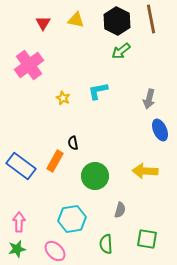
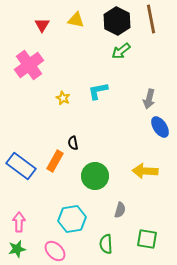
red triangle: moved 1 px left, 2 px down
blue ellipse: moved 3 px up; rotated 10 degrees counterclockwise
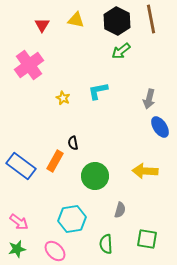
pink arrow: rotated 126 degrees clockwise
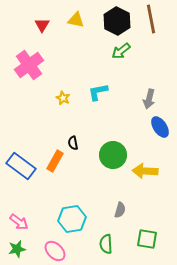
cyan L-shape: moved 1 px down
green circle: moved 18 px right, 21 px up
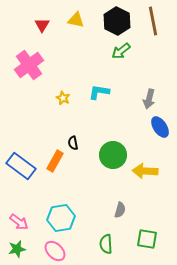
brown line: moved 2 px right, 2 px down
cyan L-shape: moved 1 px right; rotated 20 degrees clockwise
cyan hexagon: moved 11 px left, 1 px up
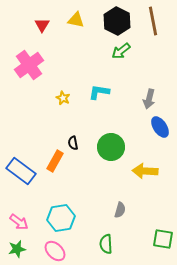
green circle: moved 2 px left, 8 px up
blue rectangle: moved 5 px down
green square: moved 16 px right
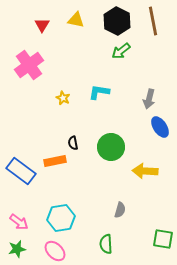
orange rectangle: rotated 50 degrees clockwise
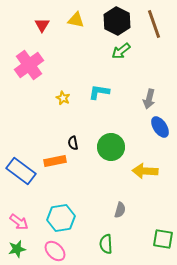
brown line: moved 1 px right, 3 px down; rotated 8 degrees counterclockwise
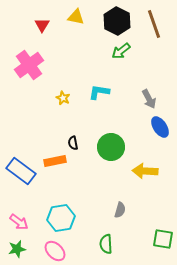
yellow triangle: moved 3 px up
gray arrow: rotated 42 degrees counterclockwise
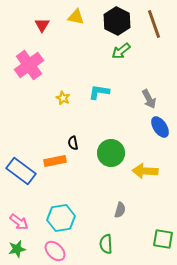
green circle: moved 6 px down
